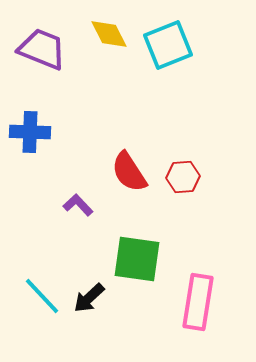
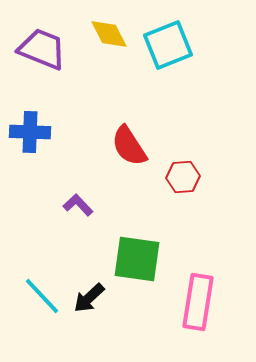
red semicircle: moved 26 px up
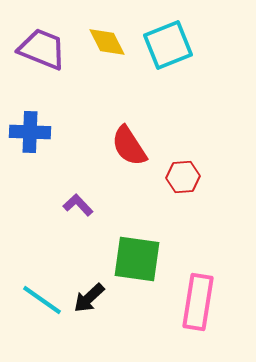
yellow diamond: moved 2 px left, 8 px down
cyan line: moved 4 px down; rotated 12 degrees counterclockwise
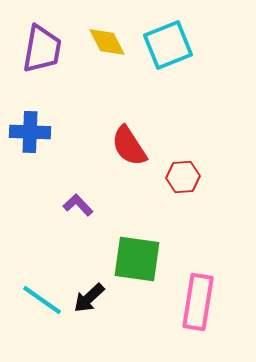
purple trapezoid: rotated 78 degrees clockwise
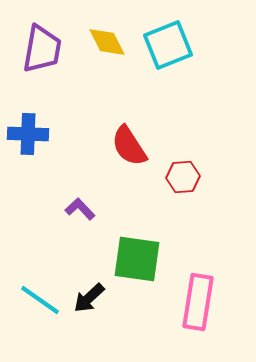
blue cross: moved 2 px left, 2 px down
purple L-shape: moved 2 px right, 4 px down
cyan line: moved 2 px left
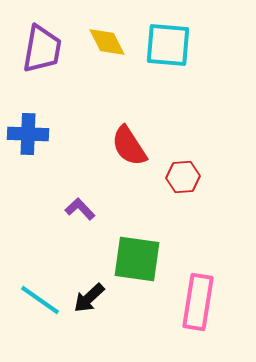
cyan square: rotated 27 degrees clockwise
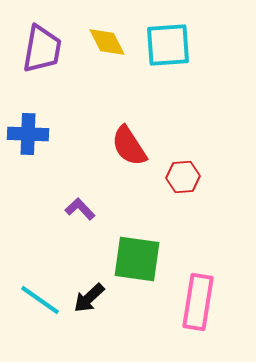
cyan square: rotated 9 degrees counterclockwise
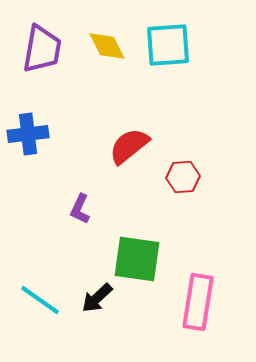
yellow diamond: moved 4 px down
blue cross: rotated 9 degrees counterclockwise
red semicircle: rotated 84 degrees clockwise
purple L-shape: rotated 112 degrees counterclockwise
black arrow: moved 8 px right
